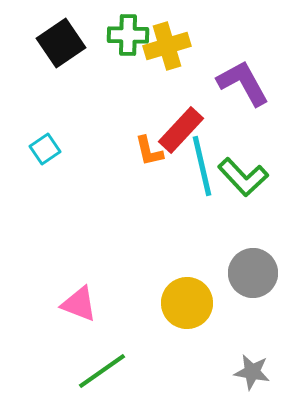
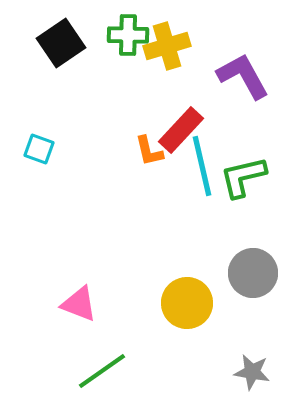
purple L-shape: moved 7 px up
cyan square: moved 6 px left; rotated 36 degrees counterclockwise
green L-shape: rotated 120 degrees clockwise
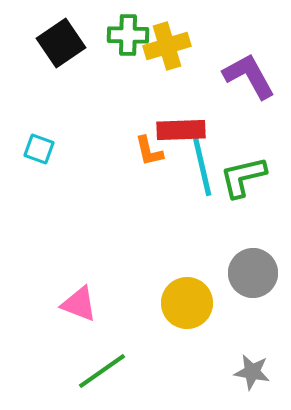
purple L-shape: moved 6 px right
red rectangle: rotated 45 degrees clockwise
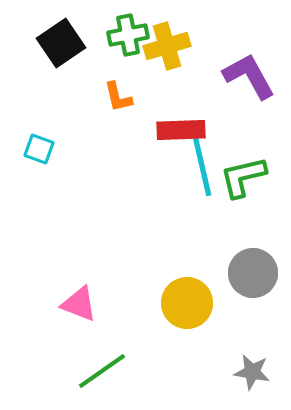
green cross: rotated 12 degrees counterclockwise
orange L-shape: moved 31 px left, 54 px up
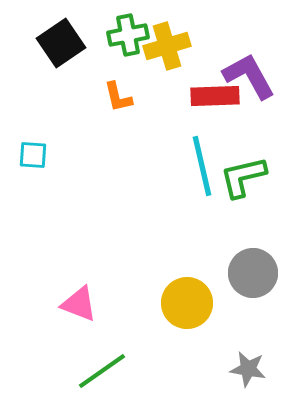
red rectangle: moved 34 px right, 34 px up
cyan square: moved 6 px left, 6 px down; rotated 16 degrees counterclockwise
gray star: moved 4 px left, 3 px up
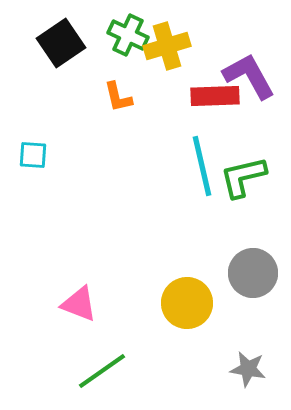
green cross: rotated 36 degrees clockwise
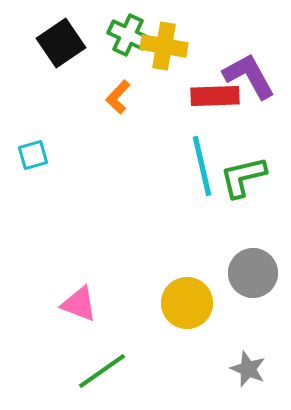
yellow cross: moved 3 px left; rotated 27 degrees clockwise
orange L-shape: rotated 56 degrees clockwise
cyan square: rotated 20 degrees counterclockwise
gray star: rotated 12 degrees clockwise
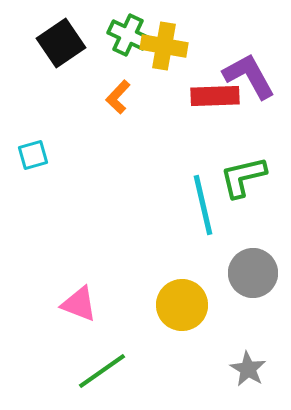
cyan line: moved 1 px right, 39 px down
yellow circle: moved 5 px left, 2 px down
gray star: rotated 9 degrees clockwise
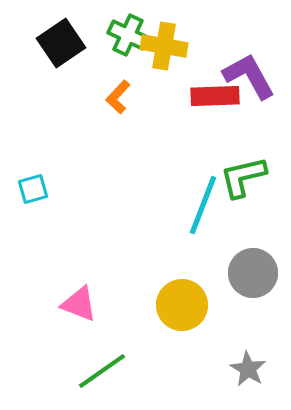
cyan square: moved 34 px down
cyan line: rotated 34 degrees clockwise
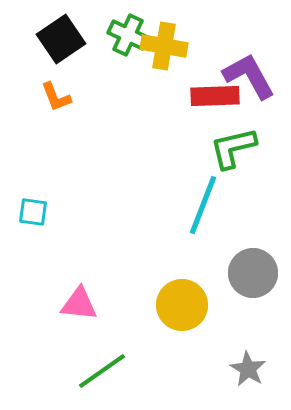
black square: moved 4 px up
orange L-shape: moved 62 px left; rotated 64 degrees counterclockwise
green L-shape: moved 10 px left, 29 px up
cyan square: moved 23 px down; rotated 24 degrees clockwise
pink triangle: rotated 15 degrees counterclockwise
